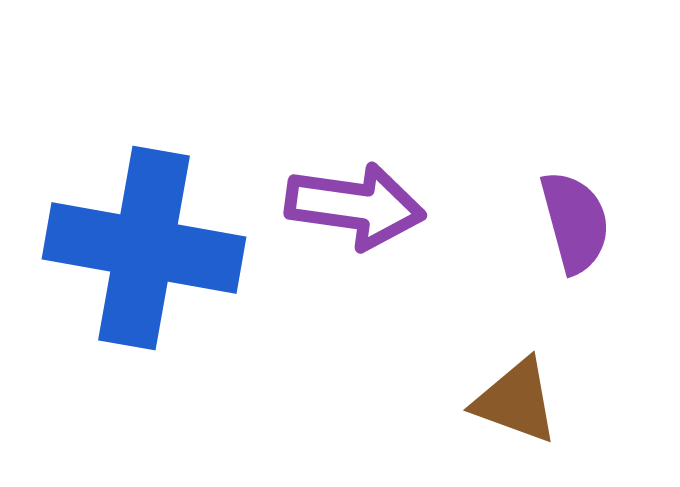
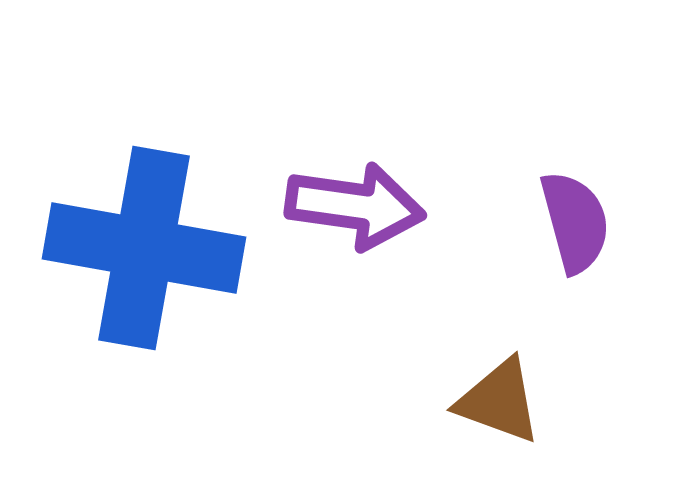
brown triangle: moved 17 px left
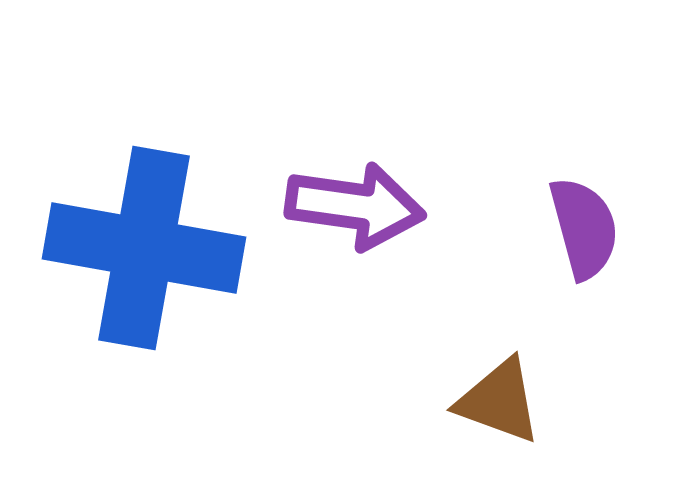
purple semicircle: moved 9 px right, 6 px down
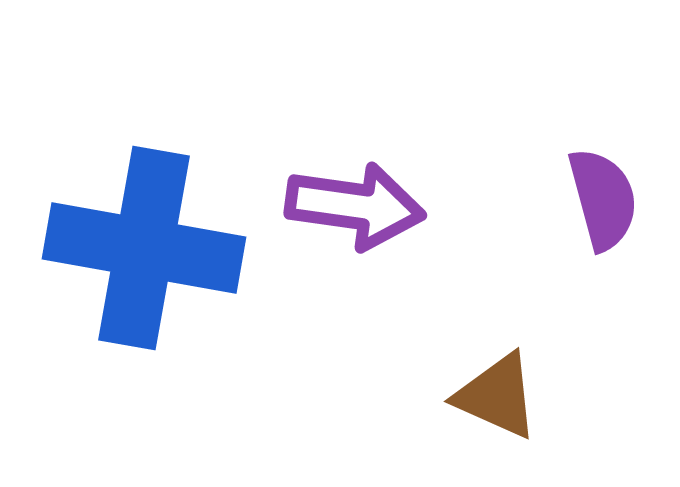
purple semicircle: moved 19 px right, 29 px up
brown triangle: moved 2 px left, 5 px up; rotated 4 degrees clockwise
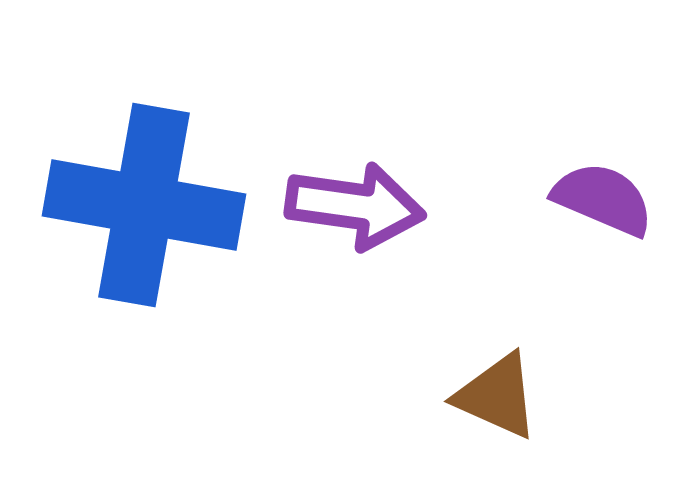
purple semicircle: rotated 52 degrees counterclockwise
blue cross: moved 43 px up
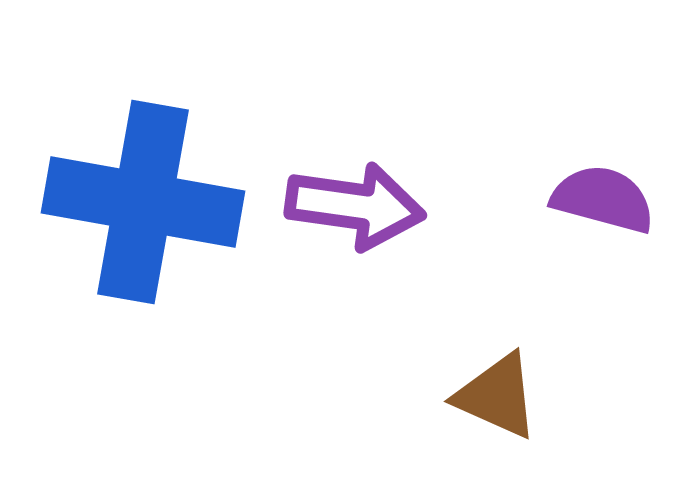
purple semicircle: rotated 8 degrees counterclockwise
blue cross: moved 1 px left, 3 px up
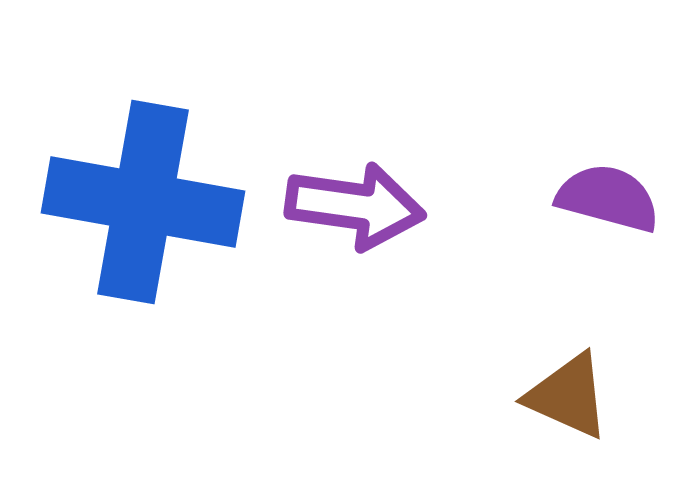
purple semicircle: moved 5 px right, 1 px up
brown triangle: moved 71 px right
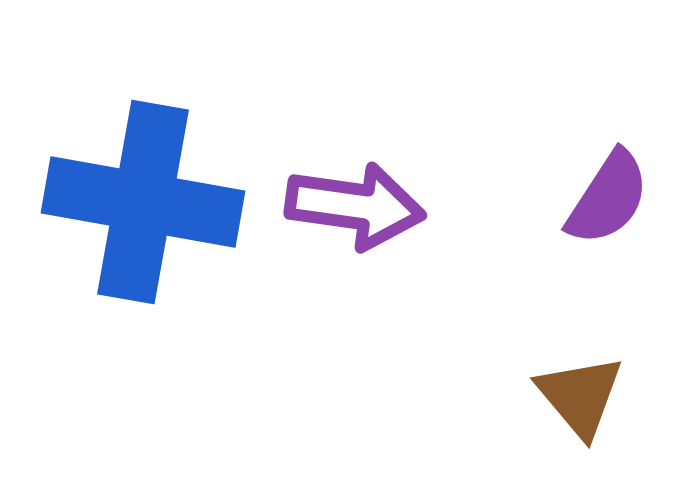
purple semicircle: rotated 108 degrees clockwise
brown triangle: moved 12 px right; rotated 26 degrees clockwise
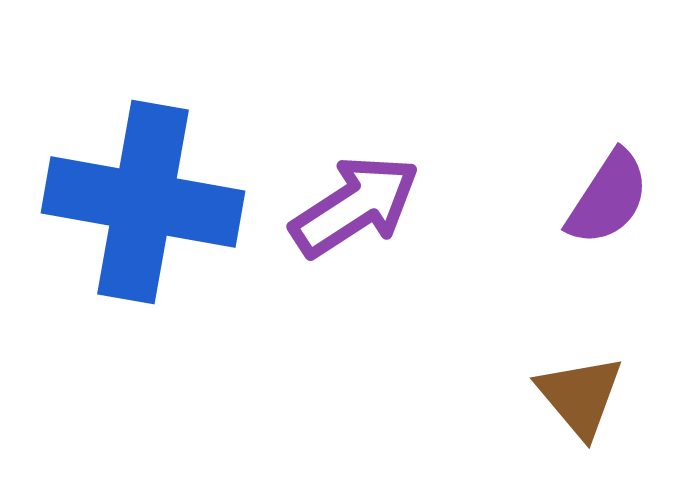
purple arrow: rotated 41 degrees counterclockwise
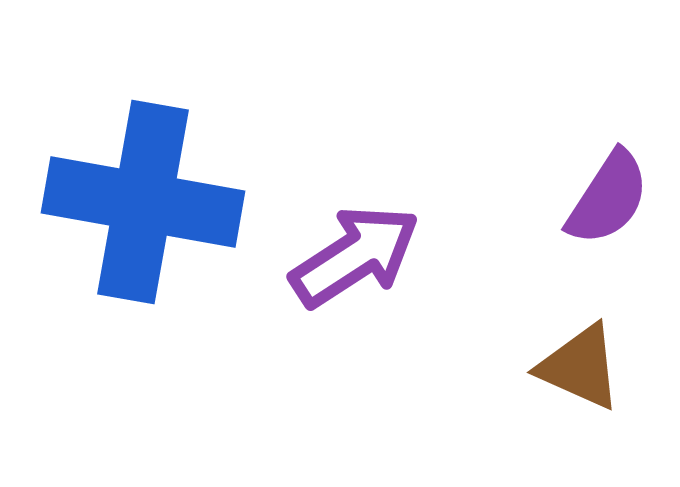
purple arrow: moved 50 px down
brown triangle: moved 29 px up; rotated 26 degrees counterclockwise
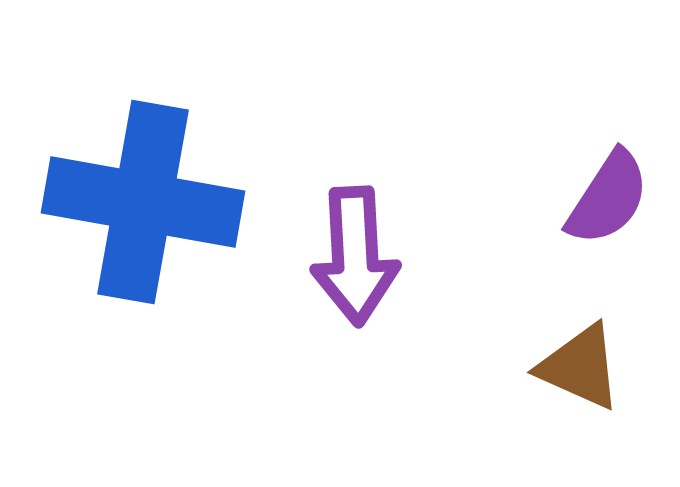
purple arrow: rotated 120 degrees clockwise
